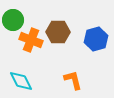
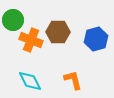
cyan diamond: moved 9 px right
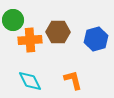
orange cross: moved 1 px left; rotated 25 degrees counterclockwise
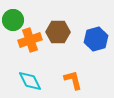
orange cross: rotated 15 degrees counterclockwise
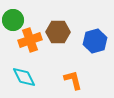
blue hexagon: moved 1 px left, 2 px down
cyan diamond: moved 6 px left, 4 px up
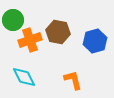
brown hexagon: rotated 10 degrees clockwise
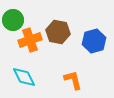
blue hexagon: moved 1 px left
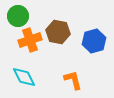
green circle: moved 5 px right, 4 px up
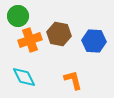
brown hexagon: moved 1 px right, 2 px down
blue hexagon: rotated 20 degrees clockwise
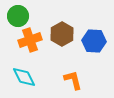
brown hexagon: moved 3 px right; rotated 20 degrees clockwise
